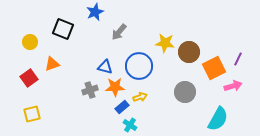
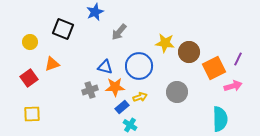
gray circle: moved 8 px left
yellow square: rotated 12 degrees clockwise
cyan semicircle: moved 2 px right; rotated 30 degrees counterclockwise
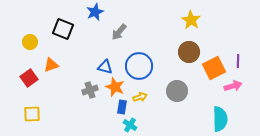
yellow star: moved 26 px right, 23 px up; rotated 24 degrees clockwise
purple line: moved 2 px down; rotated 24 degrees counterclockwise
orange triangle: moved 1 px left, 1 px down
orange star: rotated 24 degrees clockwise
gray circle: moved 1 px up
blue rectangle: rotated 40 degrees counterclockwise
